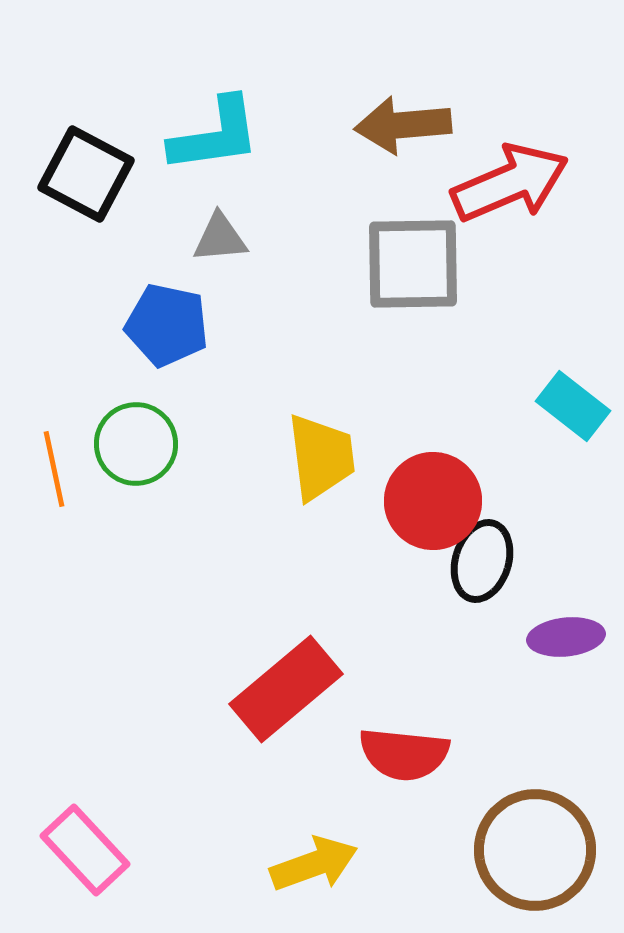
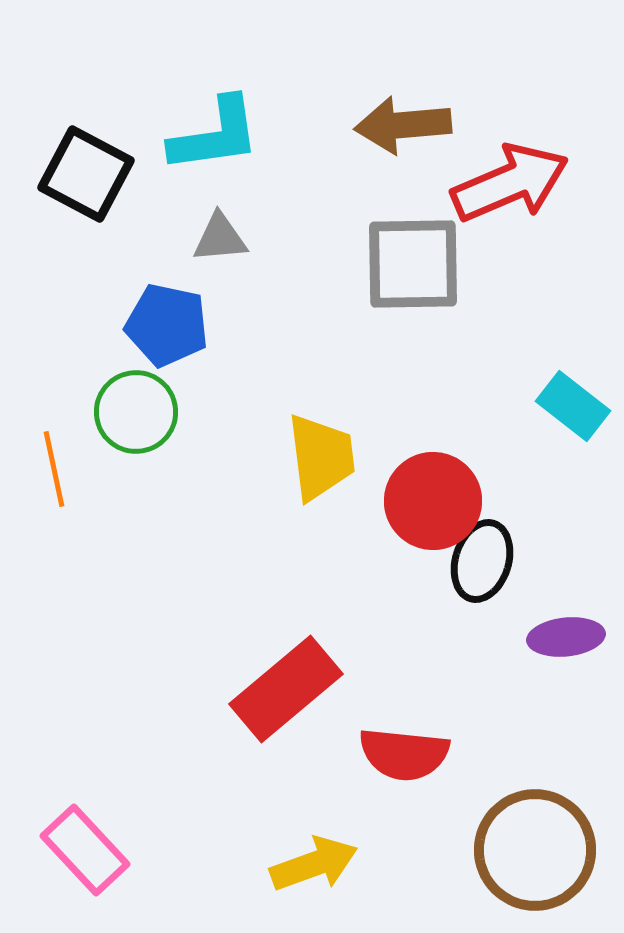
green circle: moved 32 px up
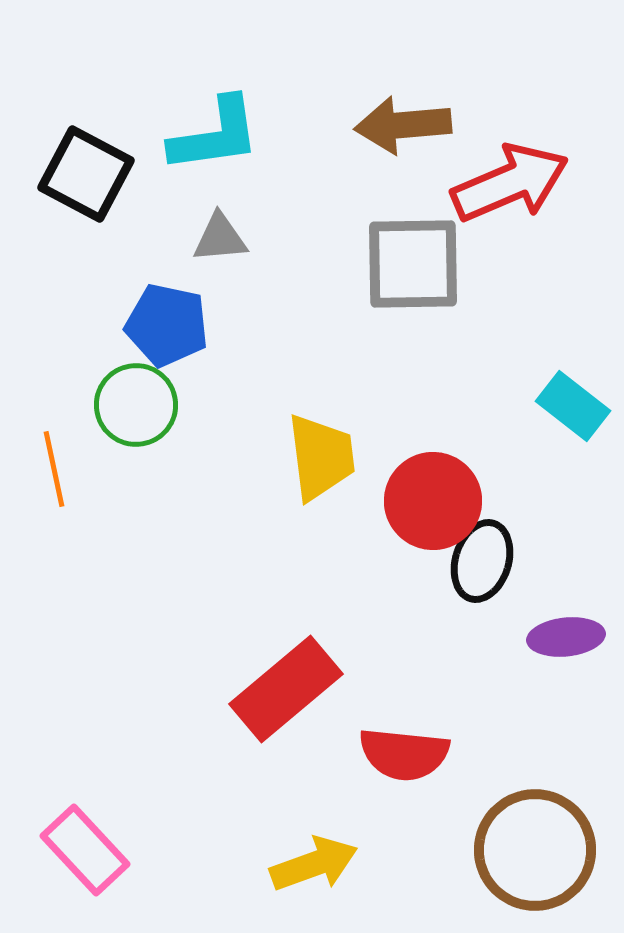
green circle: moved 7 px up
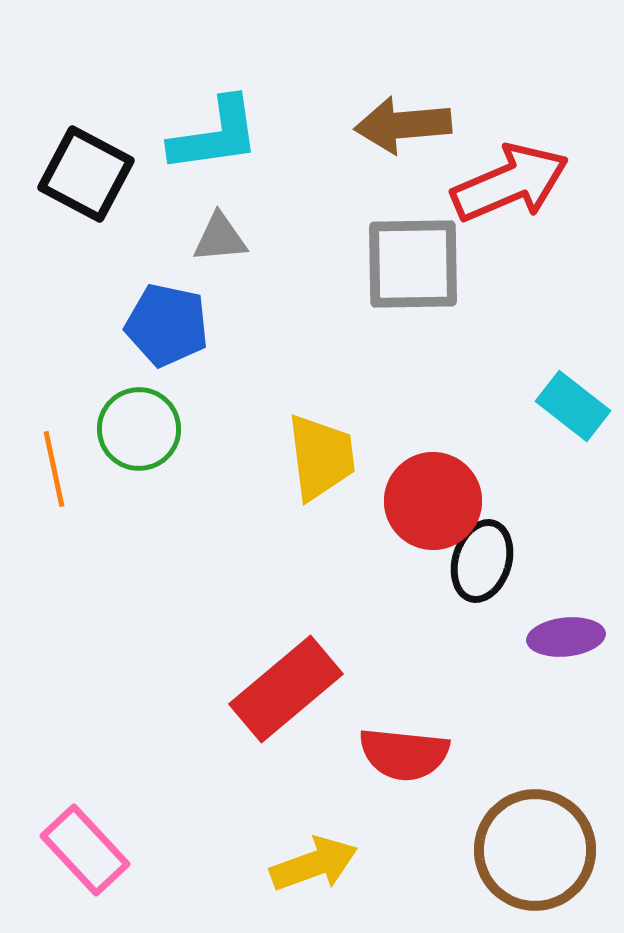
green circle: moved 3 px right, 24 px down
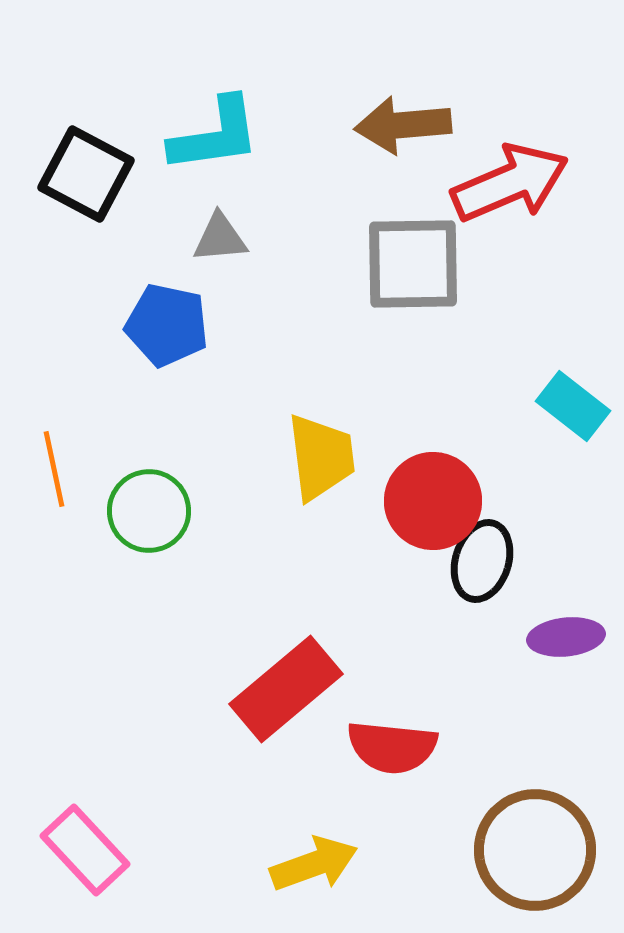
green circle: moved 10 px right, 82 px down
red semicircle: moved 12 px left, 7 px up
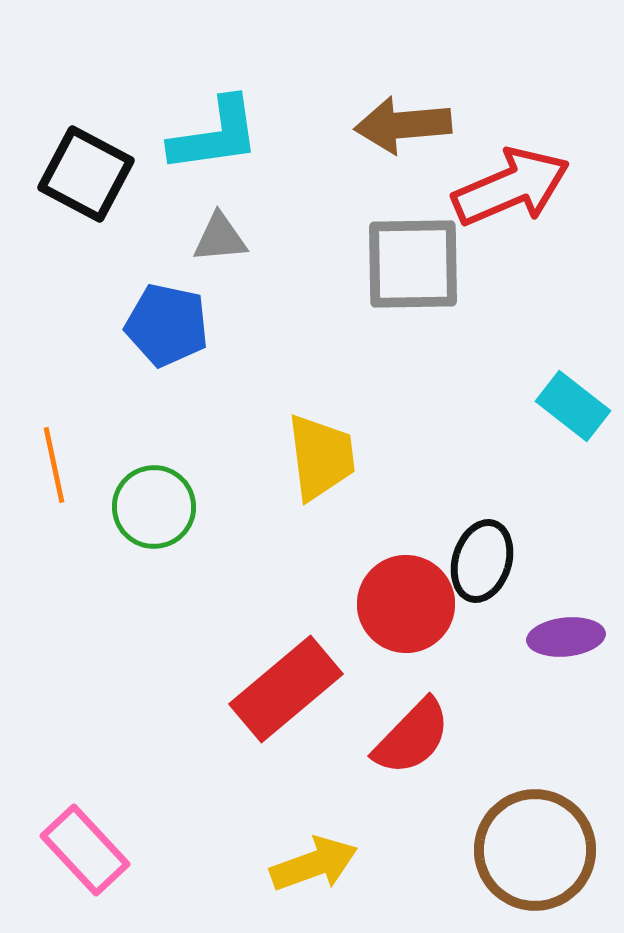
red arrow: moved 1 px right, 4 px down
orange line: moved 4 px up
red circle: moved 27 px left, 103 px down
green circle: moved 5 px right, 4 px up
red semicircle: moved 20 px right, 10 px up; rotated 52 degrees counterclockwise
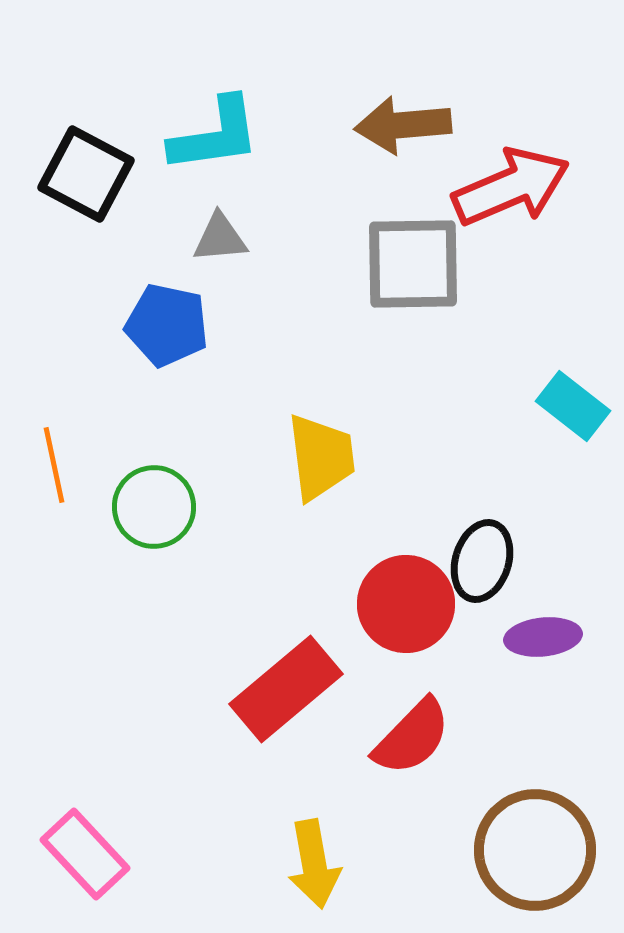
purple ellipse: moved 23 px left
pink rectangle: moved 4 px down
yellow arrow: rotated 100 degrees clockwise
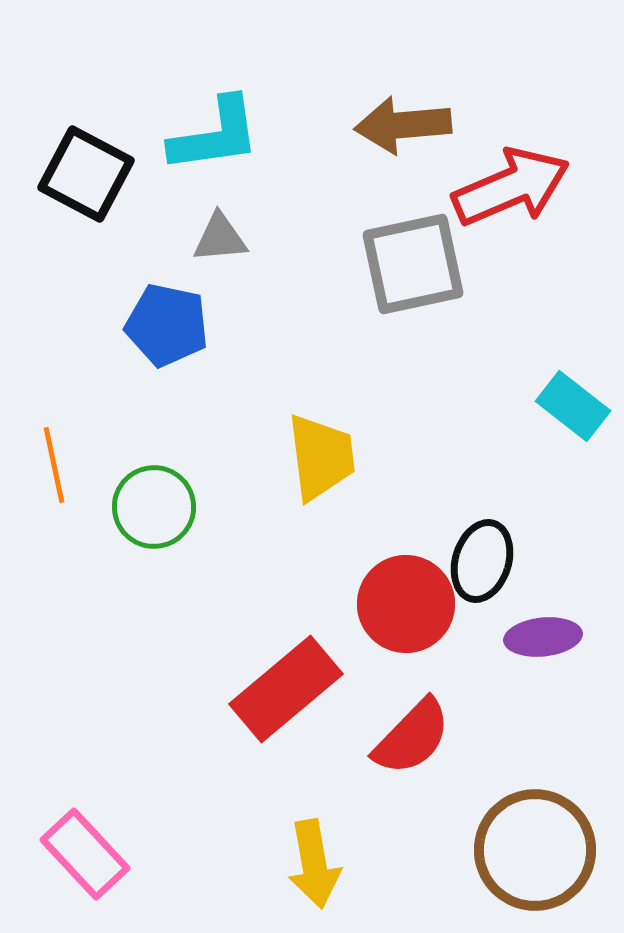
gray square: rotated 11 degrees counterclockwise
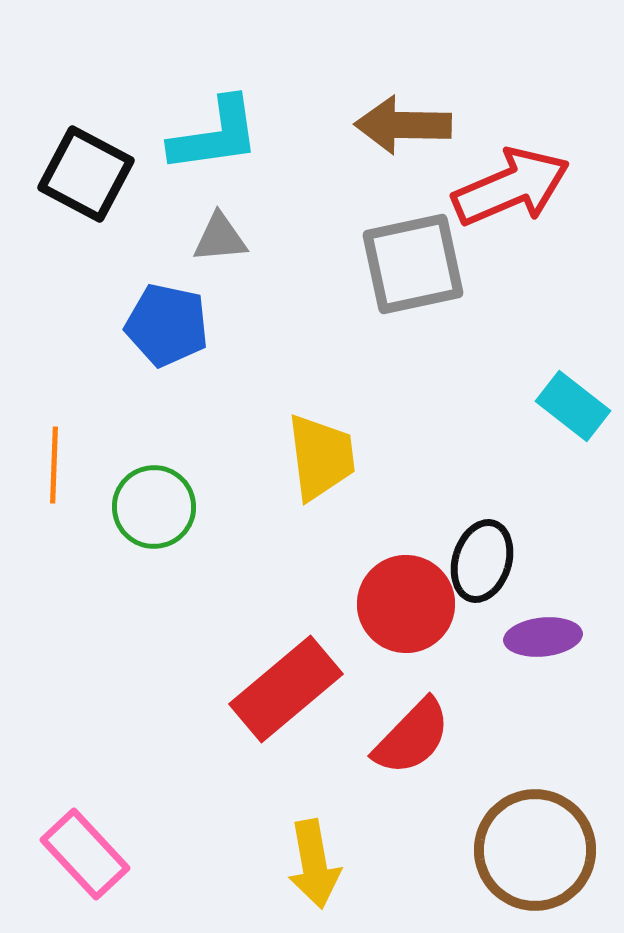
brown arrow: rotated 6 degrees clockwise
orange line: rotated 14 degrees clockwise
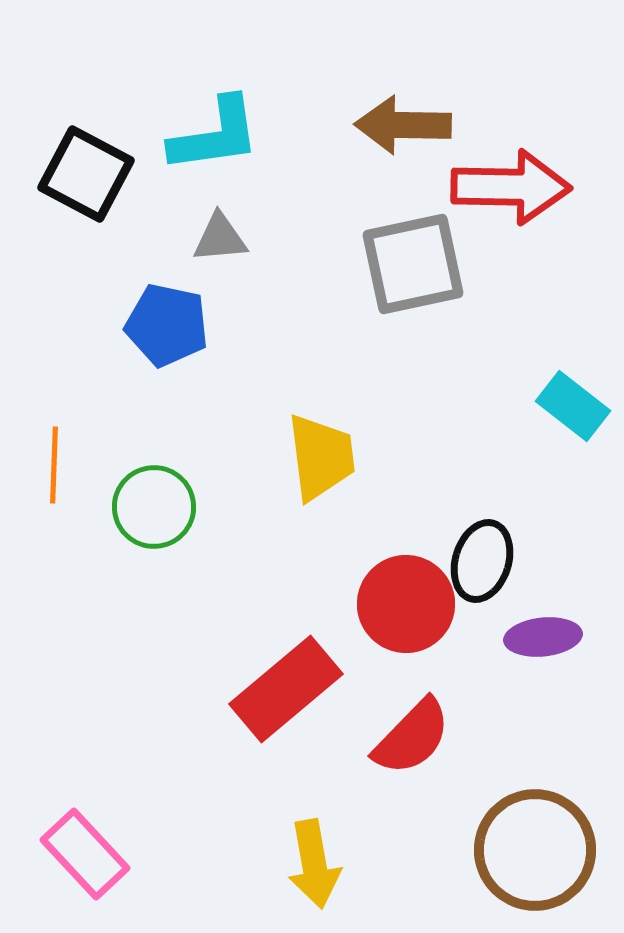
red arrow: rotated 24 degrees clockwise
